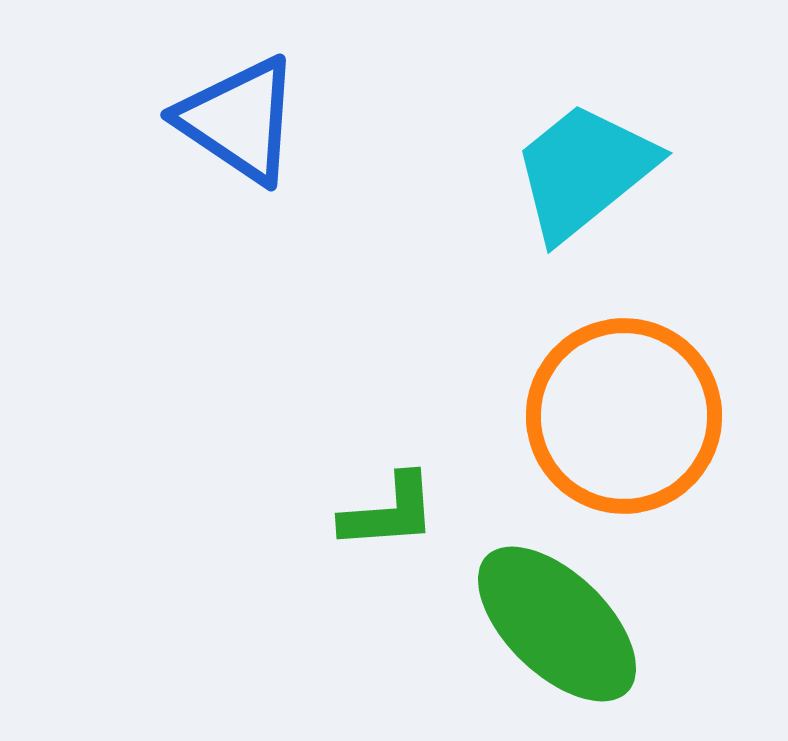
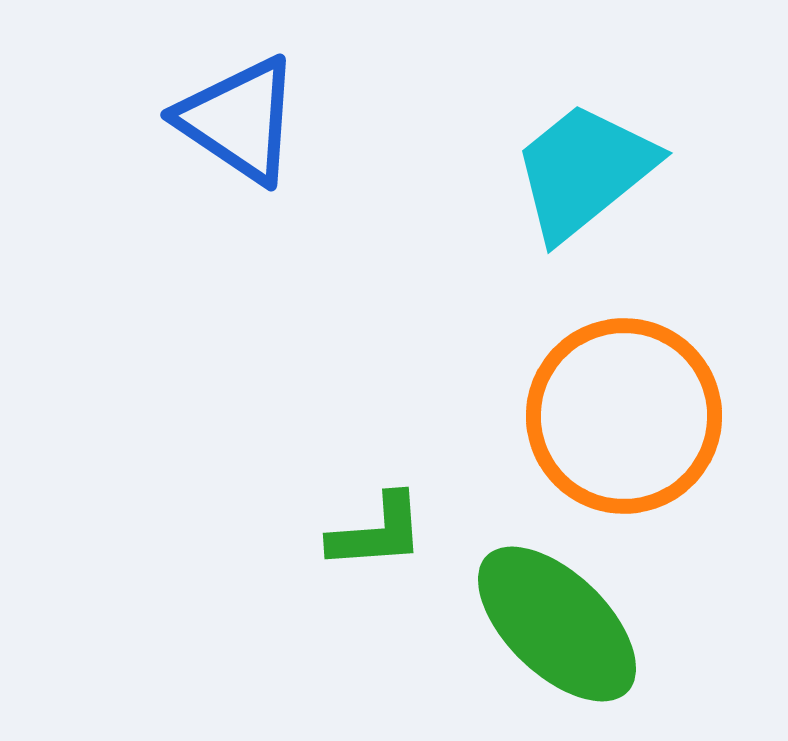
green L-shape: moved 12 px left, 20 px down
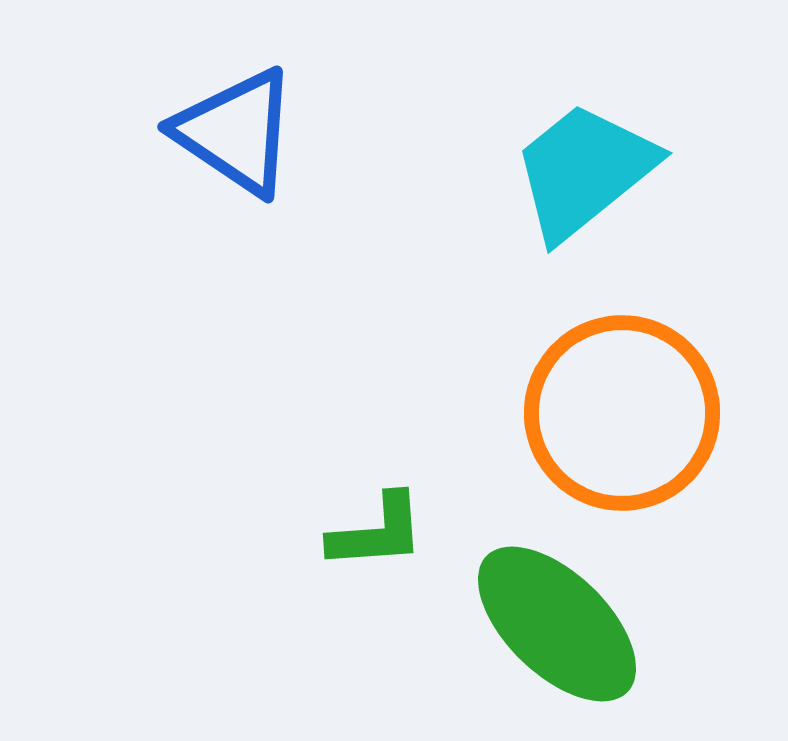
blue triangle: moved 3 px left, 12 px down
orange circle: moved 2 px left, 3 px up
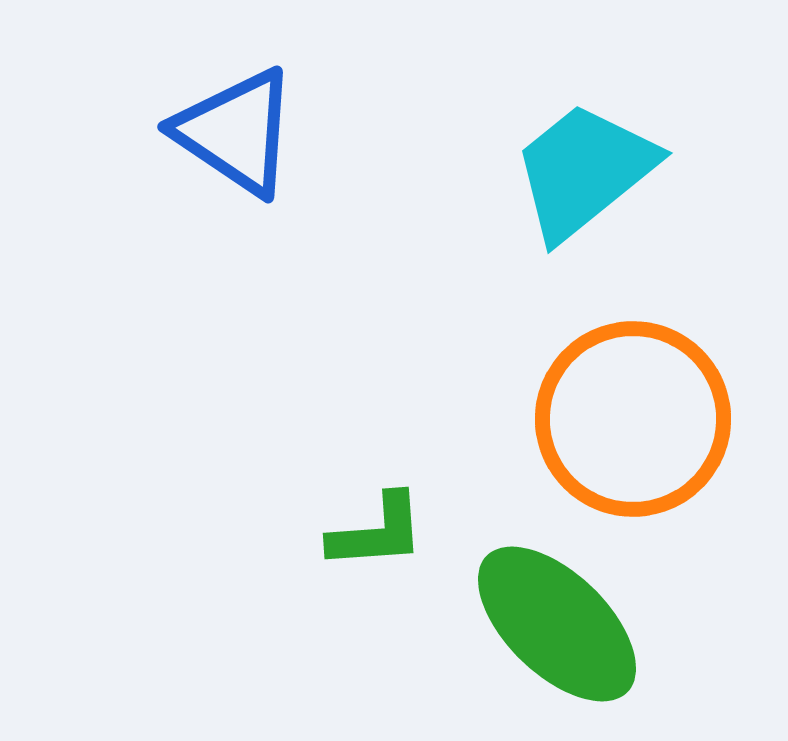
orange circle: moved 11 px right, 6 px down
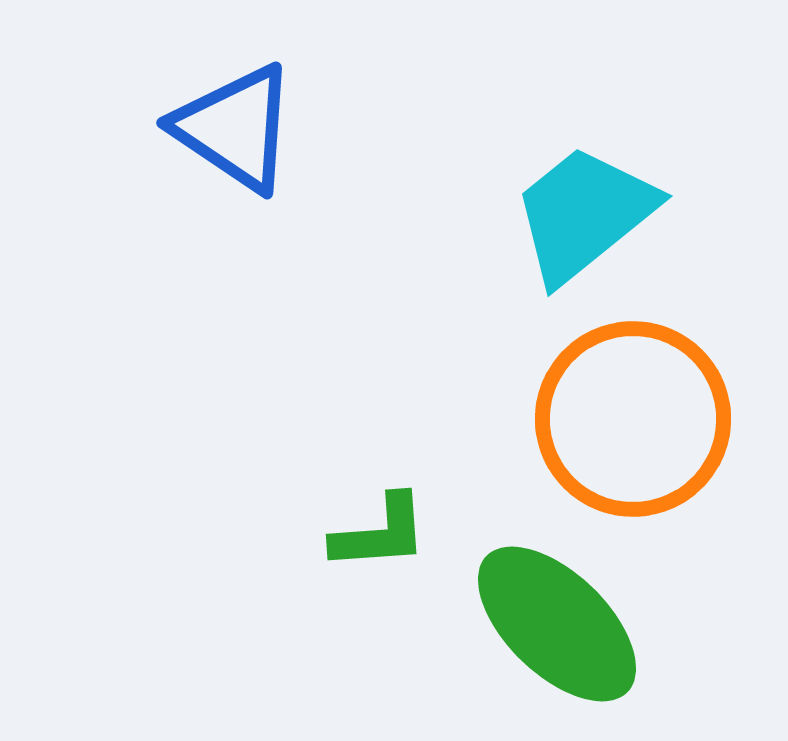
blue triangle: moved 1 px left, 4 px up
cyan trapezoid: moved 43 px down
green L-shape: moved 3 px right, 1 px down
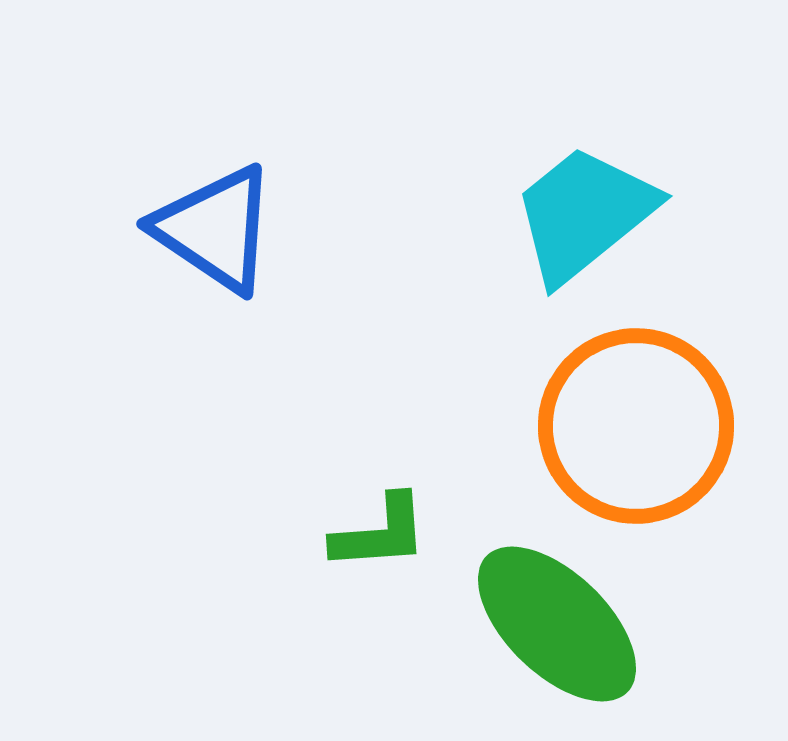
blue triangle: moved 20 px left, 101 px down
orange circle: moved 3 px right, 7 px down
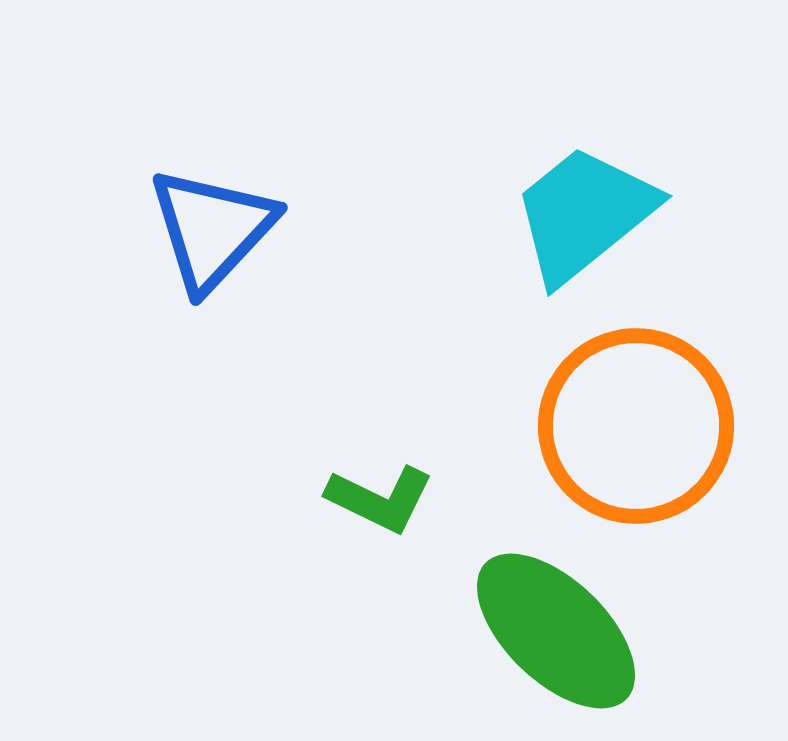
blue triangle: moved 3 px left; rotated 39 degrees clockwise
green L-shape: moved 34 px up; rotated 30 degrees clockwise
green ellipse: moved 1 px left, 7 px down
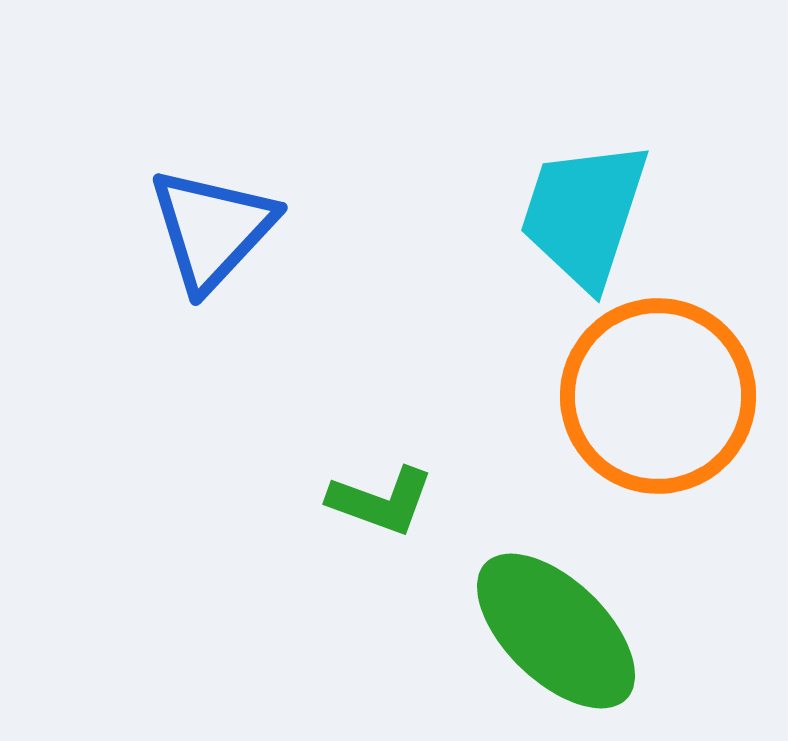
cyan trapezoid: rotated 33 degrees counterclockwise
orange circle: moved 22 px right, 30 px up
green L-shape: moved 1 px right, 2 px down; rotated 6 degrees counterclockwise
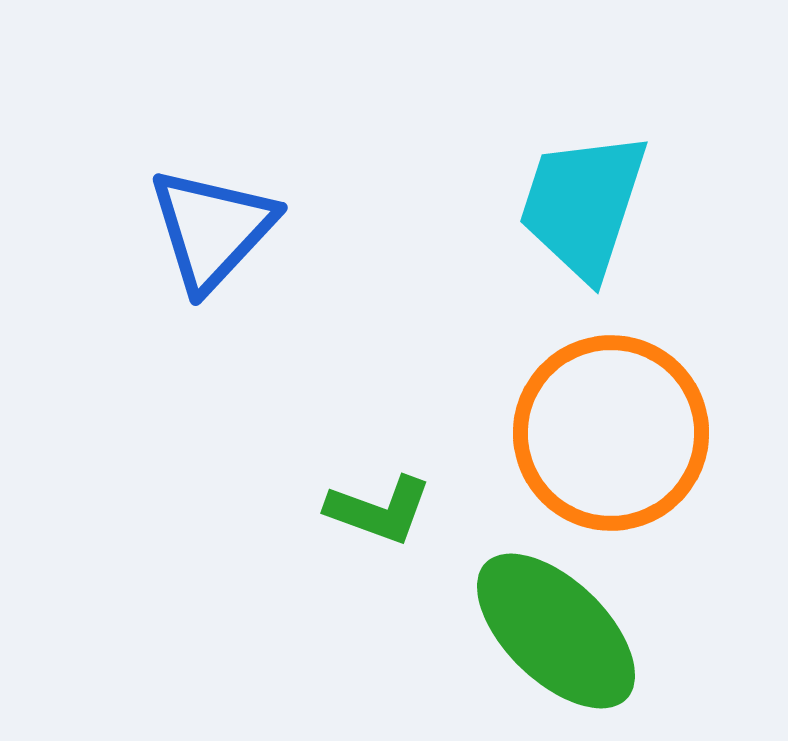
cyan trapezoid: moved 1 px left, 9 px up
orange circle: moved 47 px left, 37 px down
green L-shape: moved 2 px left, 9 px down
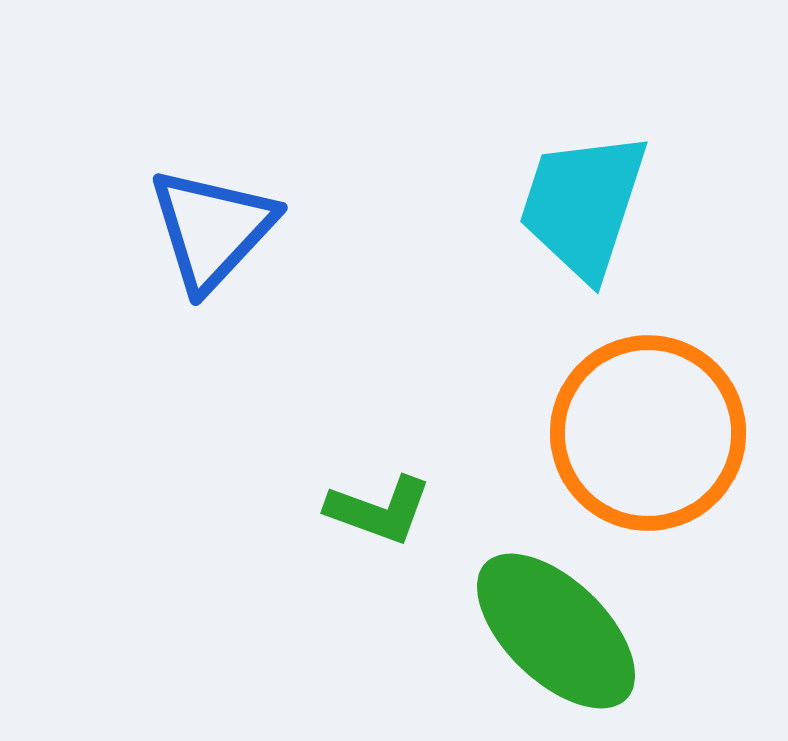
orange circle: moved 37 px right
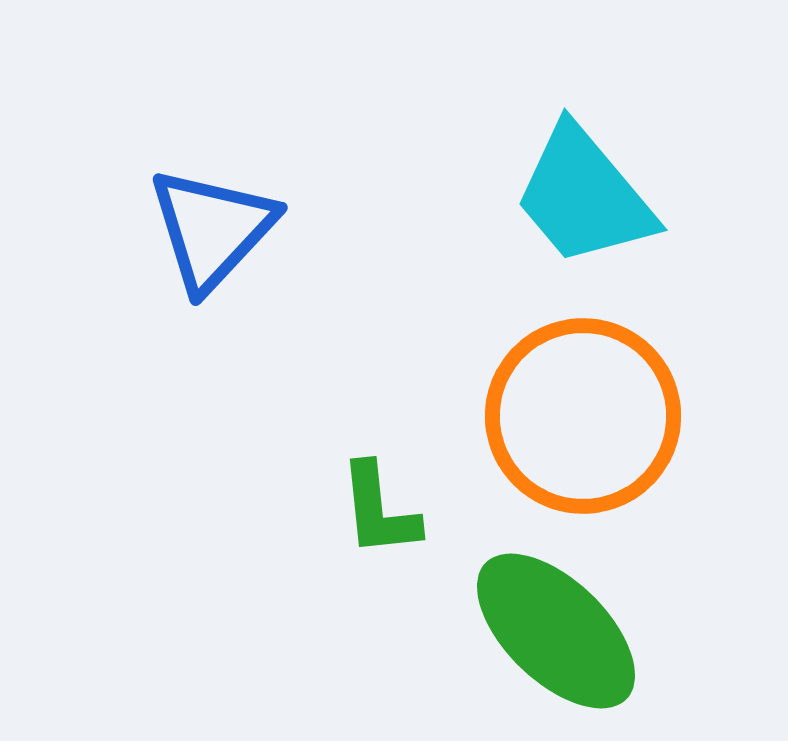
cyan trapezoid: moved 1 px right, 9 px up; rotated 58 degrees counterclockwise
orange circle: moved 65 px left, 17 px up
green L-shape: rotated 64 degrees clockwise
